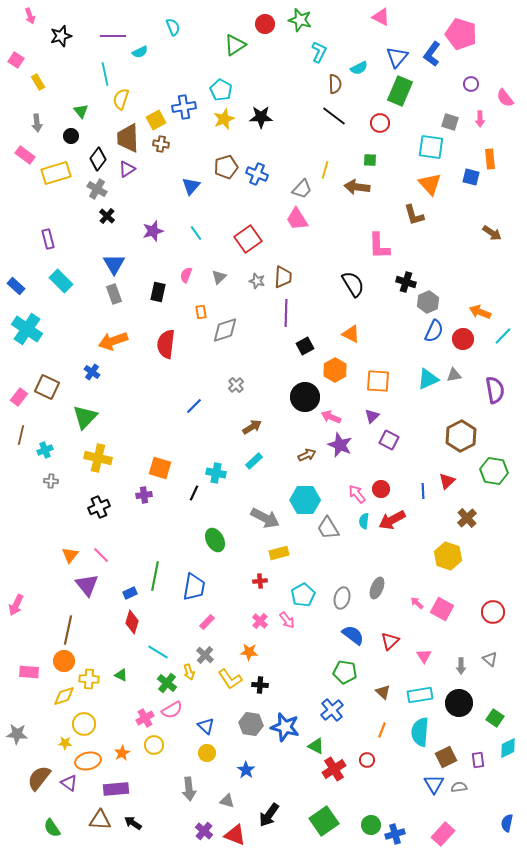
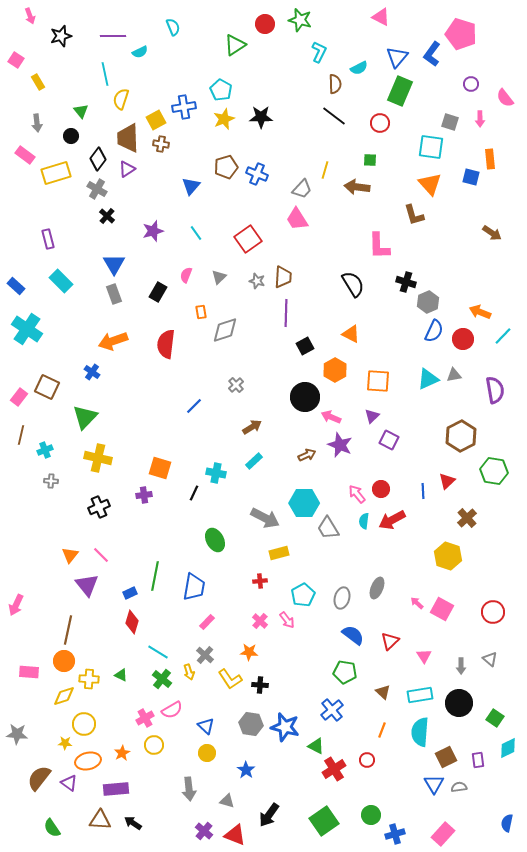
black rectangle at (158, 292): rotated 18 degrees clockwise
cyan hexagon at (305, 500): moved 1 px left, 3 px down
green cross at (167, 683): moved 5 px left, 4 px up
green circle at (371, 825): moved 10 px up
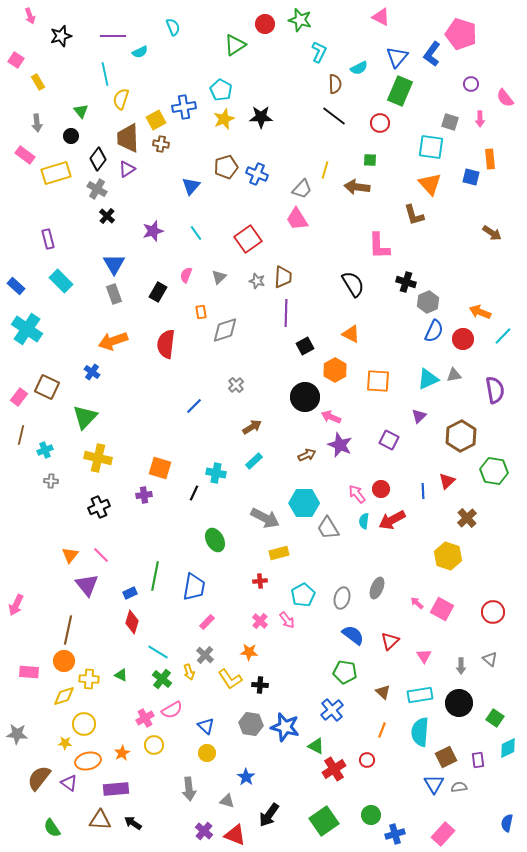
purple triangle at (372, 416): moved 47 px right
blue star at (246, 770): moved 7 px down
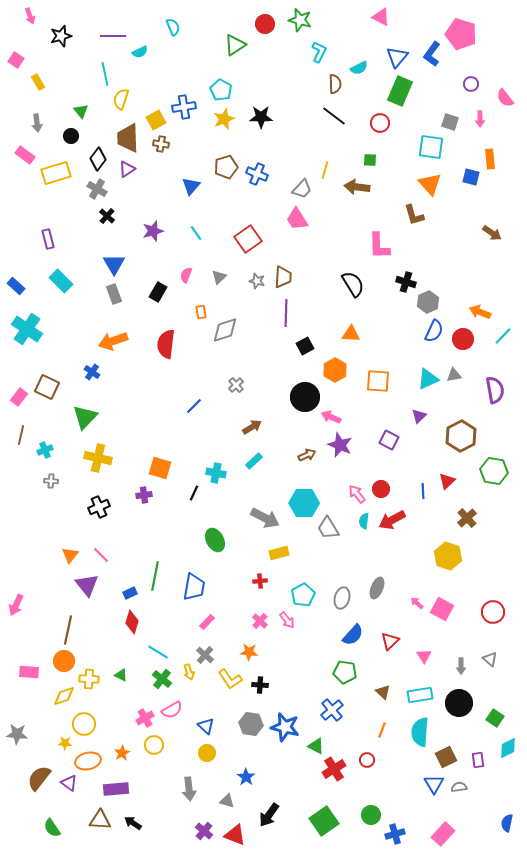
orange triangle at (351, 334): rotated 24 degrees counterclockwise
blue semicircle at (353, 635): rotated 95 degrees clockwise
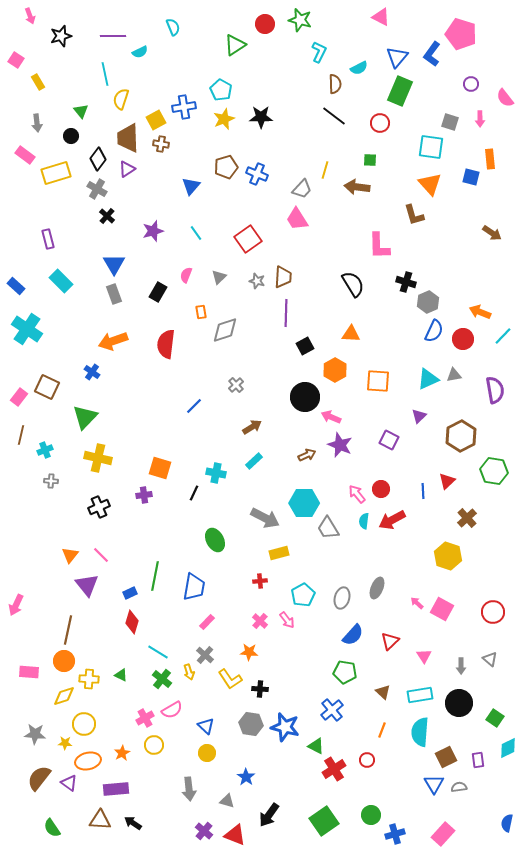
black cross at (260, 685): moved 4 px down
gray star at (17, 734): moved 18 px right
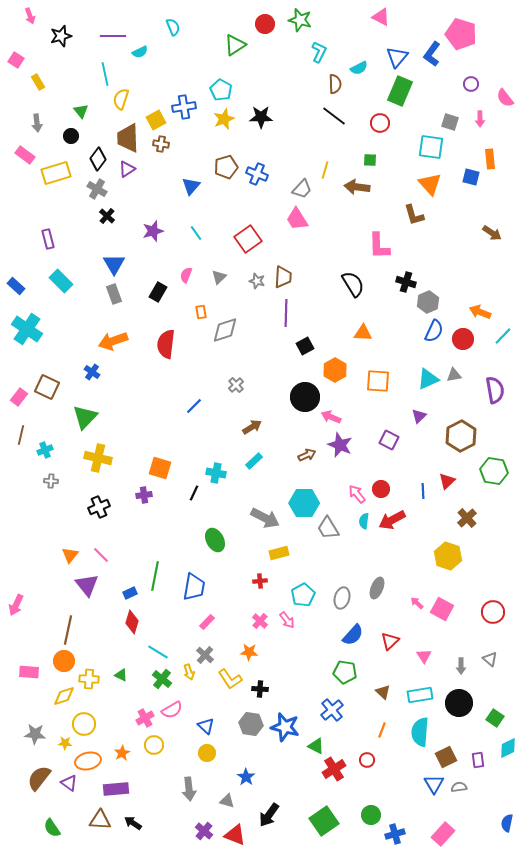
orange triangle at (351, 334): moved 12 px right, 1 px up
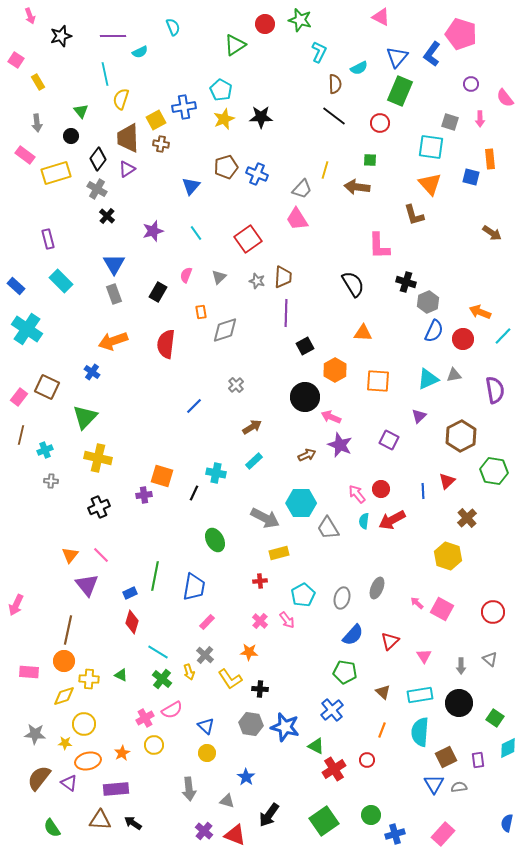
orange square at (160, 468): moved 2 px right, 8 px down
cyan hexagon at (304, 503): moved 3 px left
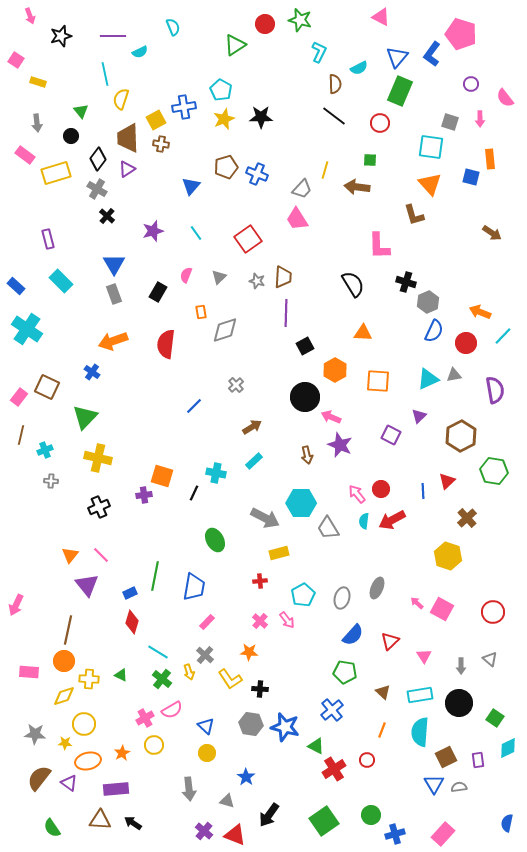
yellow rectangle at (38, 82): rotated 42 degrees counterclockwise
red circle at (463, 339): moved 3 px right, 4 px down
purple square at (389, 440): moved 2 px right, 5 px up
brown arrow at (307, 455): rotated 102 degrees clockwise
